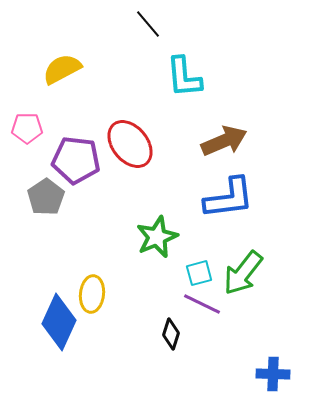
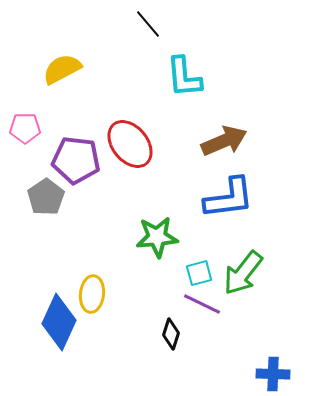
pink pentagon: moved 2 px left
green star: rotated 18 degrees clockwise
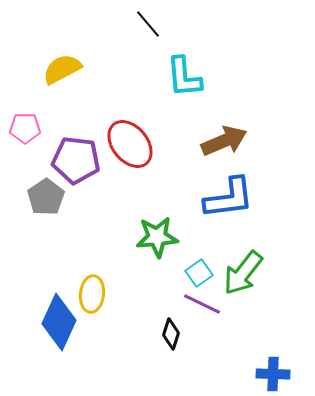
cyan square: rotated 20 degrees counterclockwise
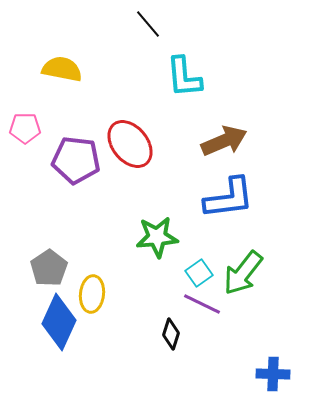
yellow semicircle: rotated 39 degrees clockwise
gray pentagon: moved 3 px right, 71 px down
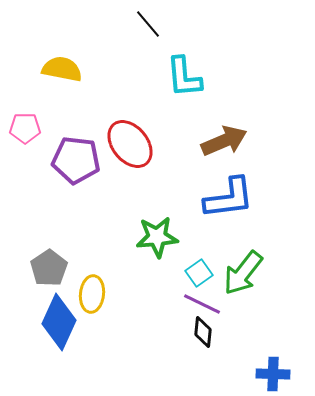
black diamond: moved 32 px right, 2 px up; rotated 12 degrees counterclockwise
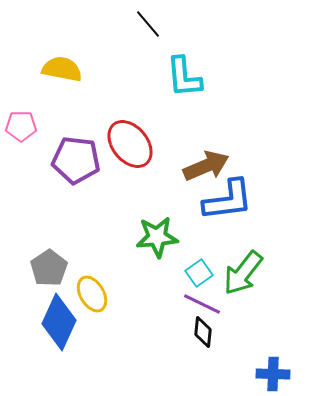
pink pentagon: moved 4 px left, 2 px up
brown arrow: moved 18 px left, 25 px down
blue L-shape: moved 1 px left, 2 px down
yellow ellipse: rotated 36 degrees counterclockwise
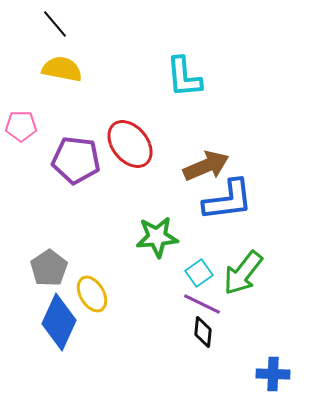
black line: moved 93 px left
